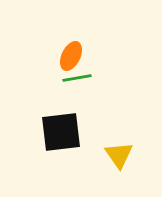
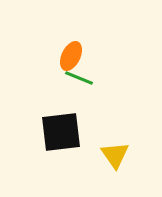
green line: moved 2 px right; rotated 32 degrees clockwise
yellow triangle: moved 4 px left
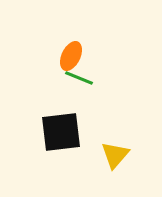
yellow triangle: rotated 16 degrees clockwise
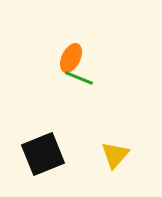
orange ellipse: moved 2 px down
black square: moved 18 px left, 22 px down; rotated 15 degrees counterclockwise
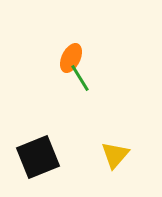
green line: moved 1 px right; rotated 36 degrees clockwise
black square: moved 5 px left, 3 px down
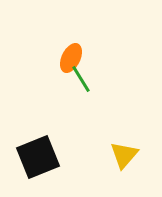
green line: moved 1 px right, 1 px down
yellow triangle: moved 9 px right
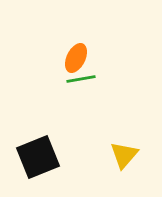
orange ellipse: moved 5 px right
green line: rotated 68 degrees counterclockwise
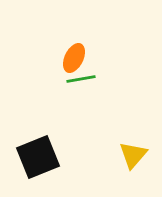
orange ellipse: moved 2 px left
yellow triangle: moved 9 px right
